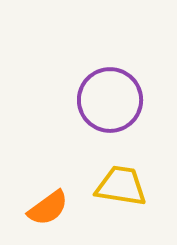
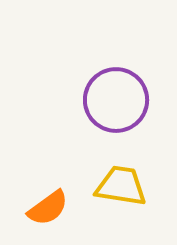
purple circle: moved 6 px right
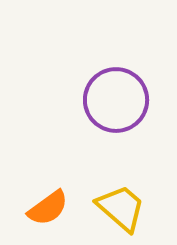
yellow trapezoid: moved 22 px down; rotated 32 degrees clockwise
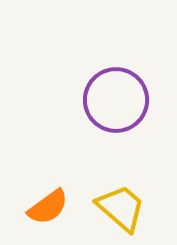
orange semicircle: moved 1 px up
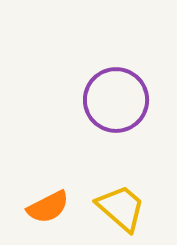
orange semicircle: rotated 9 degrees clockwise
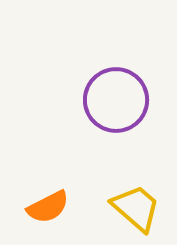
yellow trapezoid: moved 15 px right
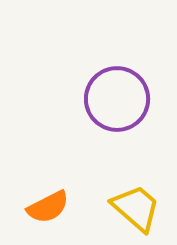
purple circle: moved 1 px right, 1 px up
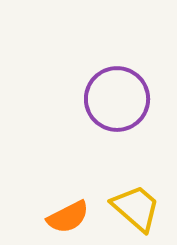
orange semicircle: moved 20 px right, 10 px down
